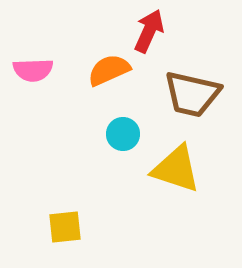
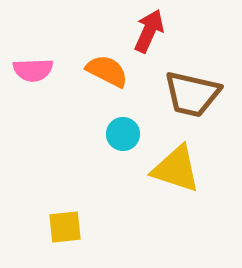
orange semicircle: moved 2 px left, 1 px down; rotated 51 degrees clockwise
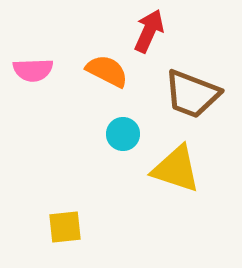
brown trapezoid: rotated 8 degrees clockwise
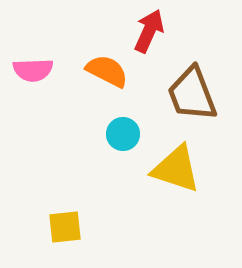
brown trapezoid: rotated 48 degrees clockwise
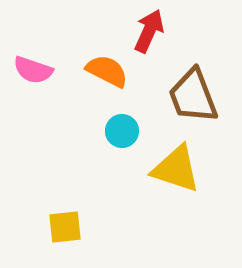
pink semicircle: rotated 21 degrees clockwise
brown trapezoid: moved 1 px right, 2 px down
cyan circle: moved 1 px left, 3 px up
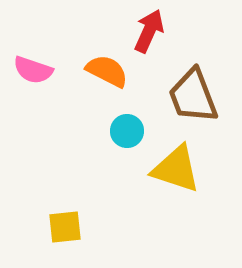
cyan circle: moved 5 px right
